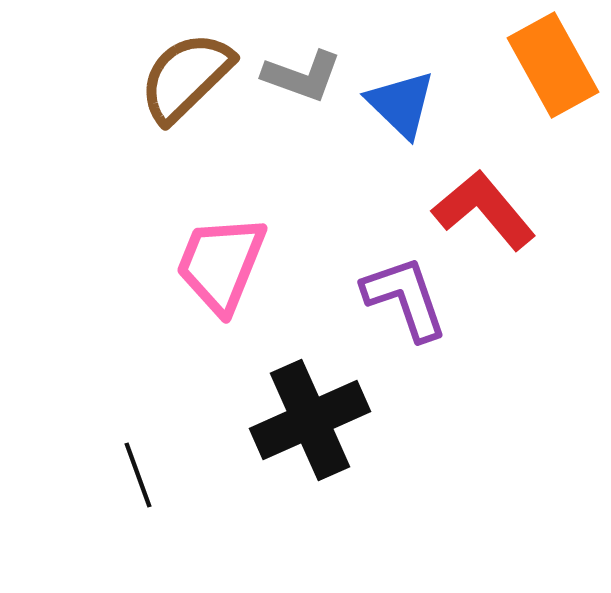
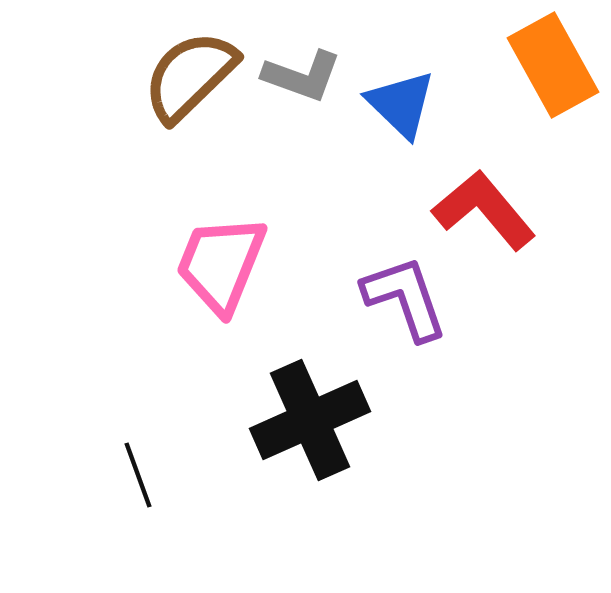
brown semicircle: moved 4 px right, 1 px up
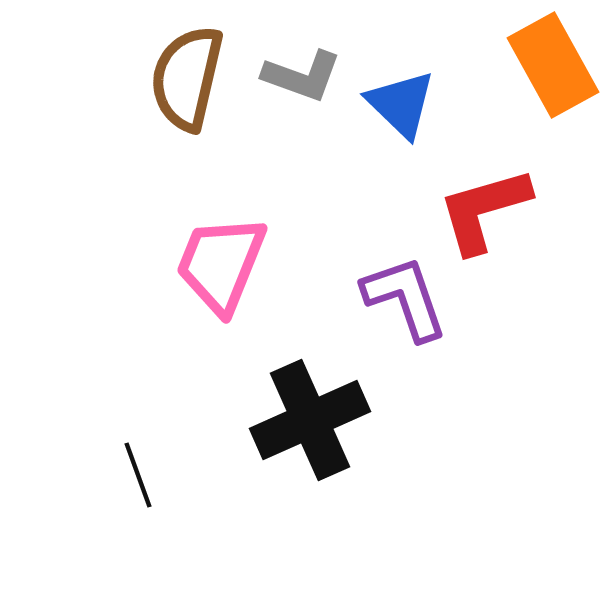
brown semicircle: moved 3 px left, 2 px down; rotated 33 degrees counterclockwise
red L-shape: rotated 66 degrees counterclockwise
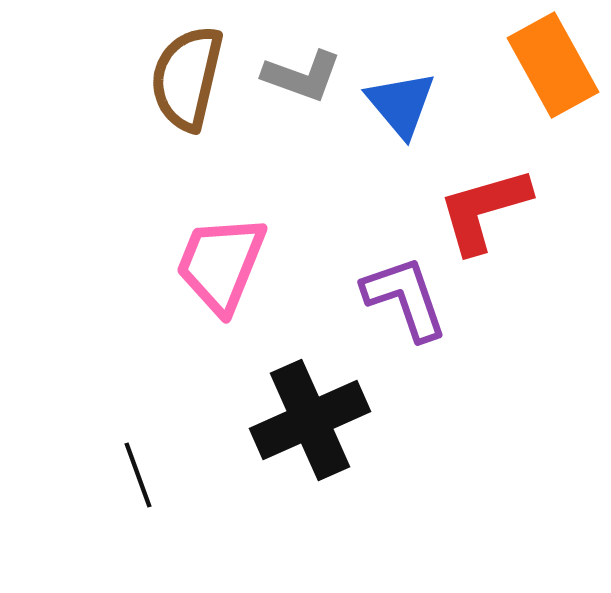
blue triangle: rotated 6 degrees clockwise
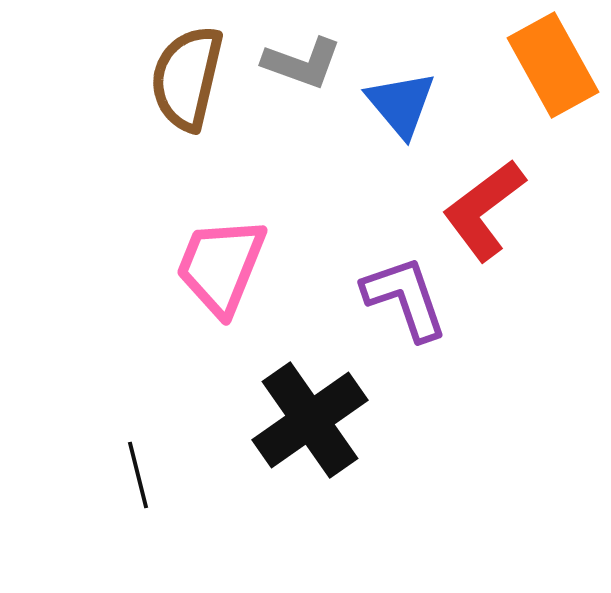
gray L-shape: moved 13 px up
red L-shape: rotated 21 degrees counterclockwise
pink trapezoid: moved 2 px down
black cross: rotated 11 degrees counterclockwise
black line: rotated 6 degrees clockwise
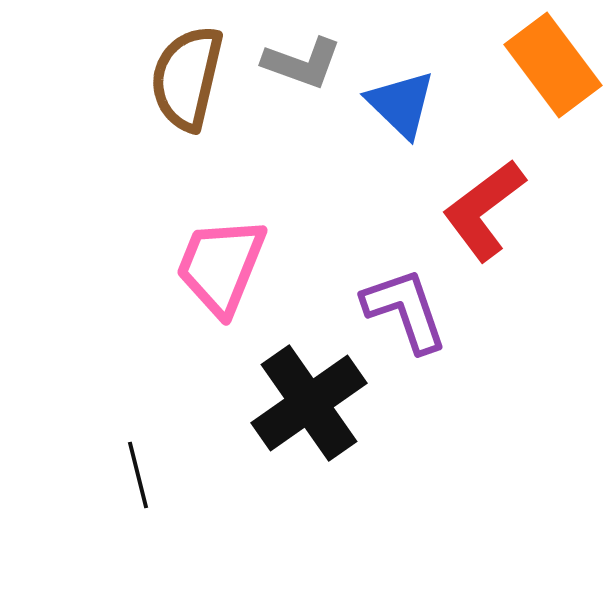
orange rectangle: rotated 8 degrees counterclockwise
blue triangle: rotated 6 degrees counterclockwise
purple L-shape: moved 12 px down
black cross: moved 1 px left, 17 px up
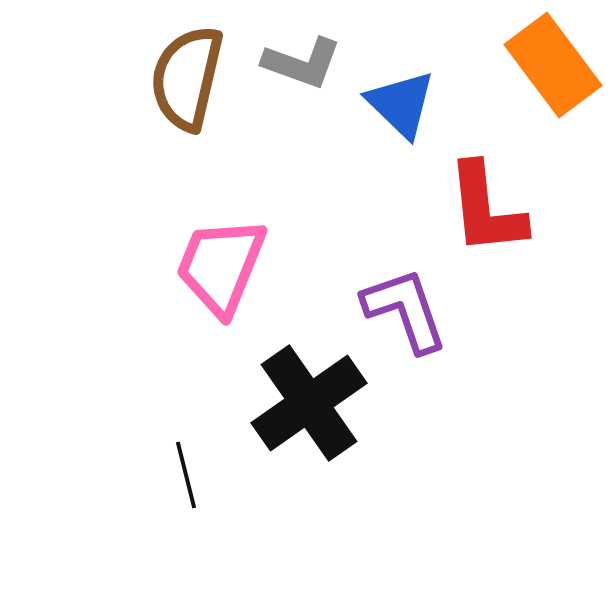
red L-shape: moved 2 px right, 1 px up; rotated 59 degrees counterclockwise
black line: moved 48 px right
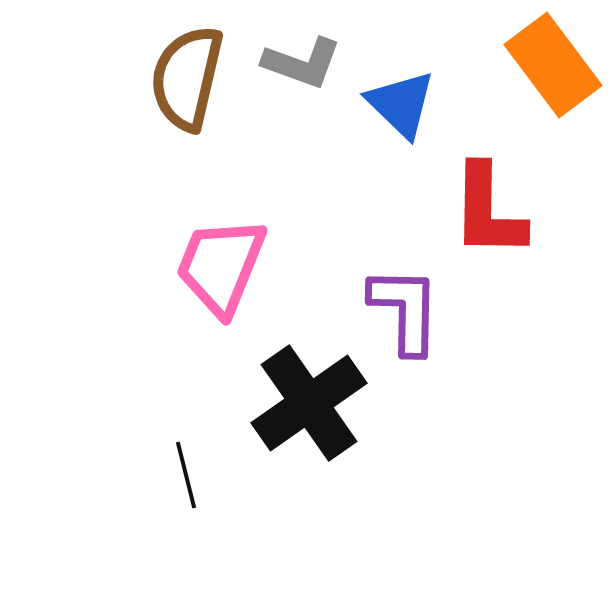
red L-shape: moved 2 px right, 2 px down; rotated 7 degrees clockwise
purple L-shape: rotated 20 degrees clockwise
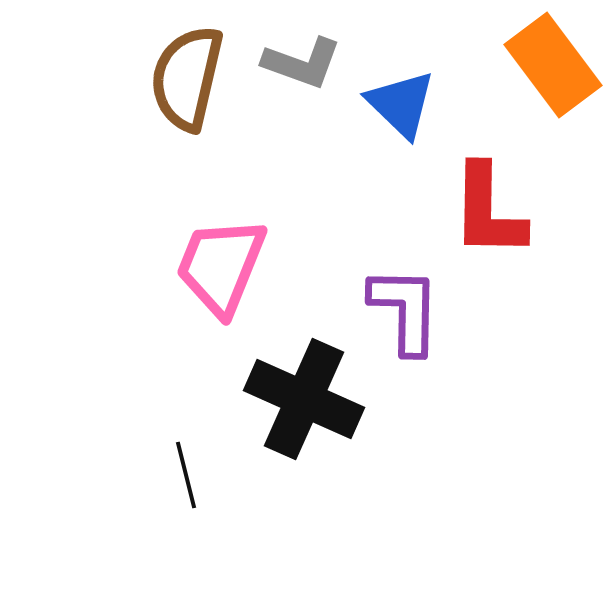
black cross: moved 5 px left, 4 px up; rotated 31 degrees counterclockwise
